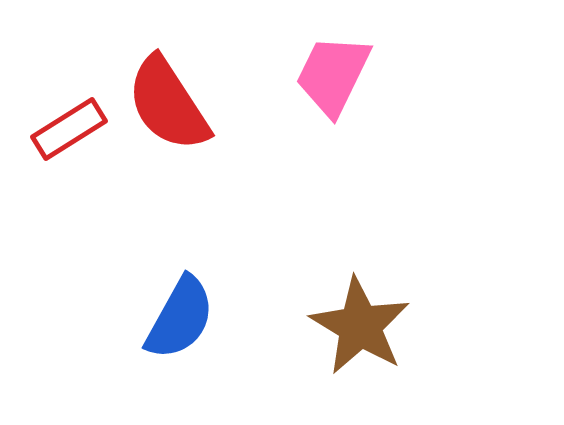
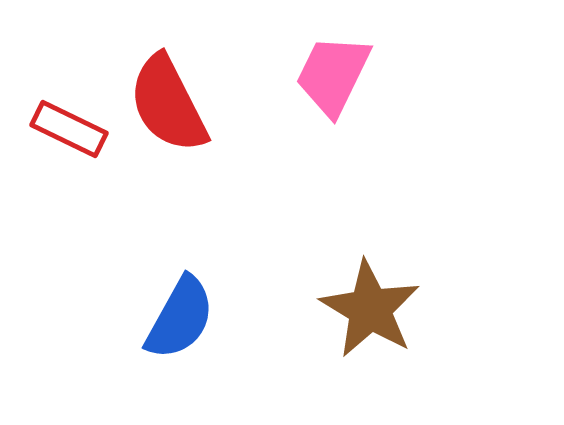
red semicircle: rotated 6 degrees clockwise
red rectangle: rotated 58 degrees clockwise
brown star: moved 10 px right, 17 px up
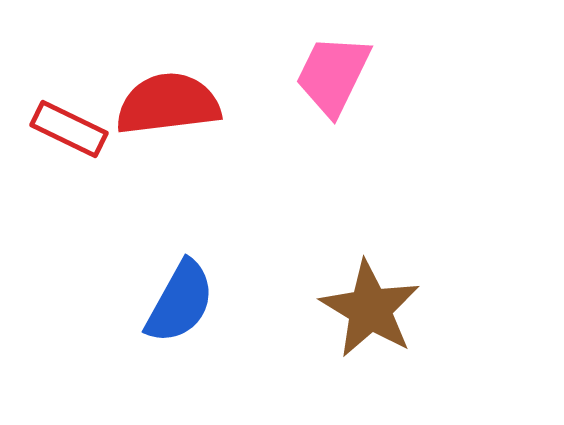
red semicircle: rotated 110 degrees clockwise
blue semicircle: moved 16 px up
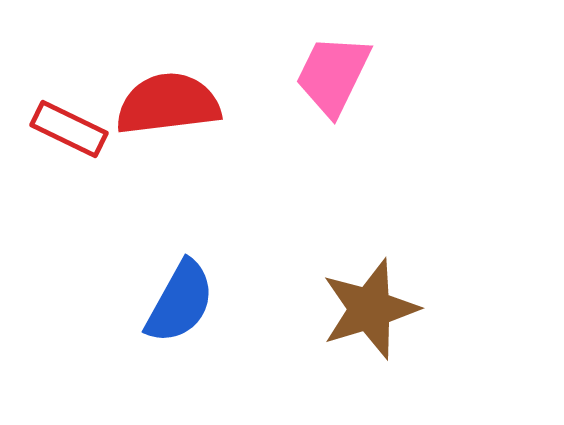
brown star: rotated 24 degrees clockwise
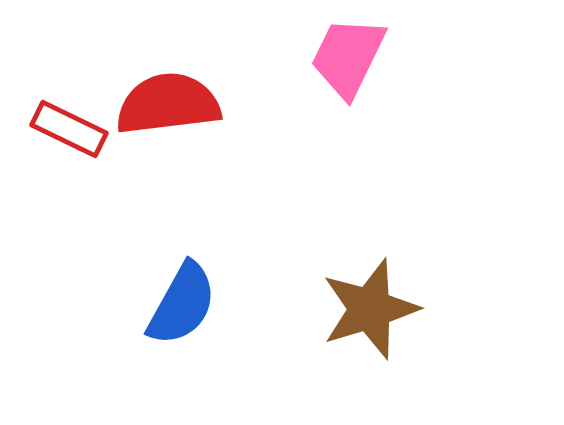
pink trapezoid: moved 15 px right, 18 px up
blue semicircle: moved 2 px right, 2 px down
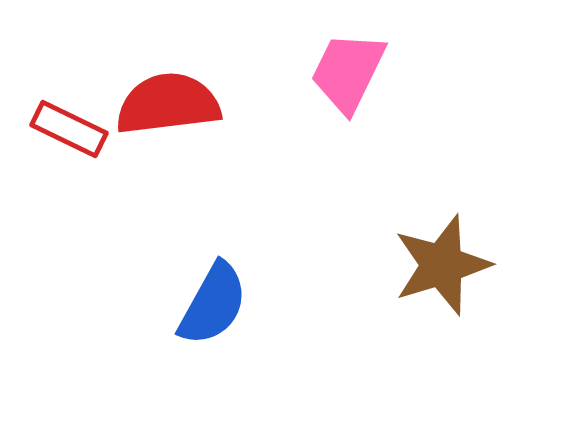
pink trapezoid: moved 15 px down
blue semicircle: moved 31 px right
brown star: moved 72 px right, 44 px up
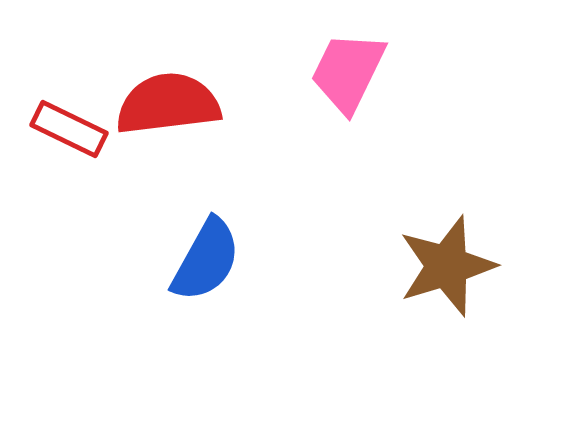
brown star: moved 5 px right, 1 px down
blue semicircle: moved 7 px left, 44 px up
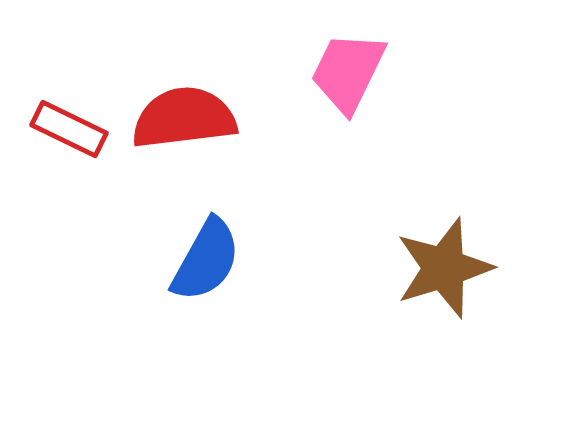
red semicircle: moved 16 px right, 14 px down
brown star: moved 3 px left, 2 px down
